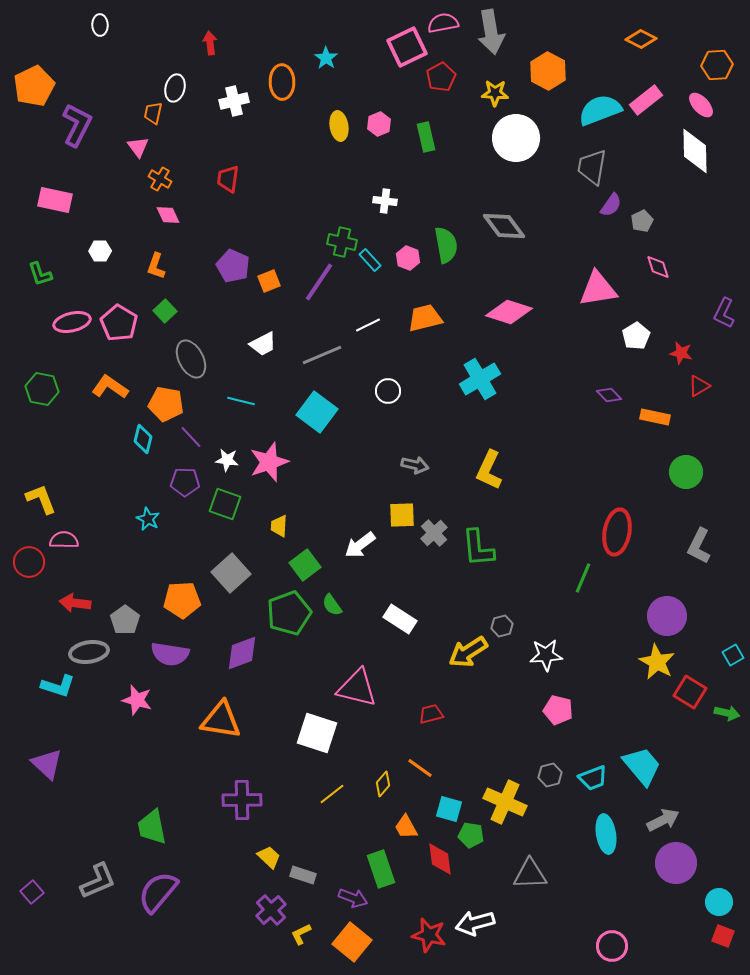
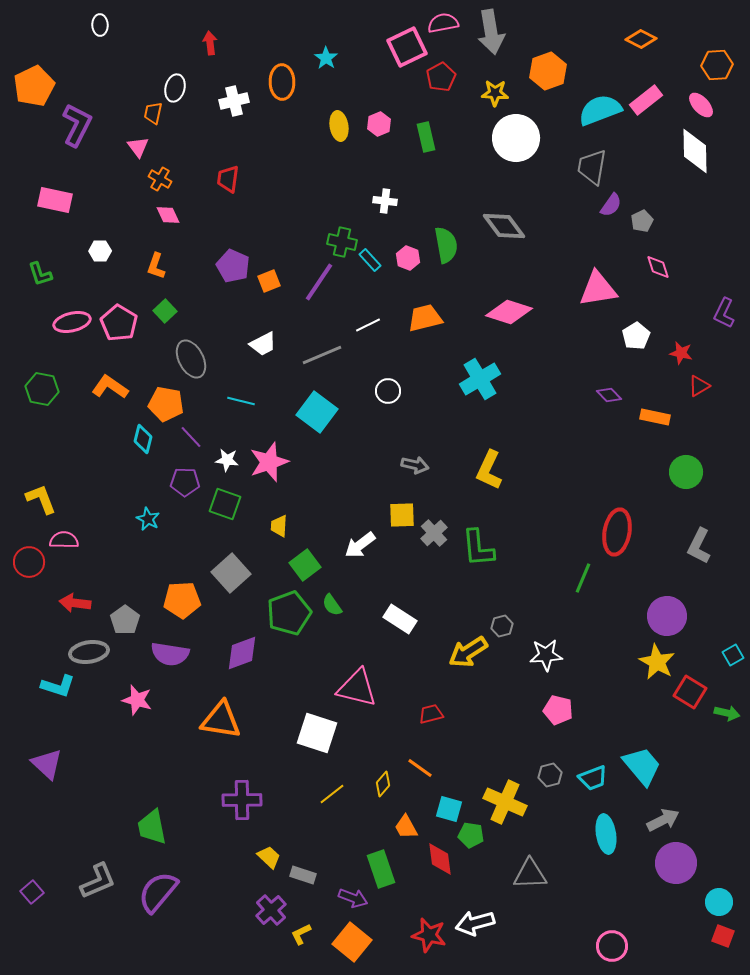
orange hexagon at (548, 71): rotated 12 degrees clockwise
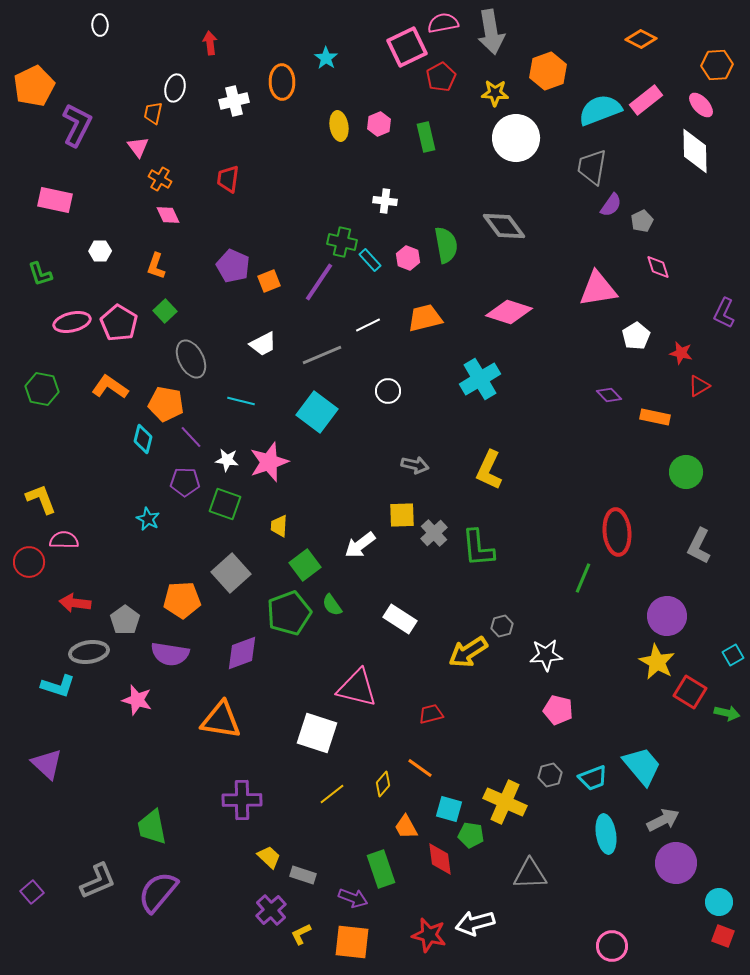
red ellipse at (617, 532): rotated 15 degrees counterclockwise
orange square at (352, 942): rotated 33 degrees counterclockwise
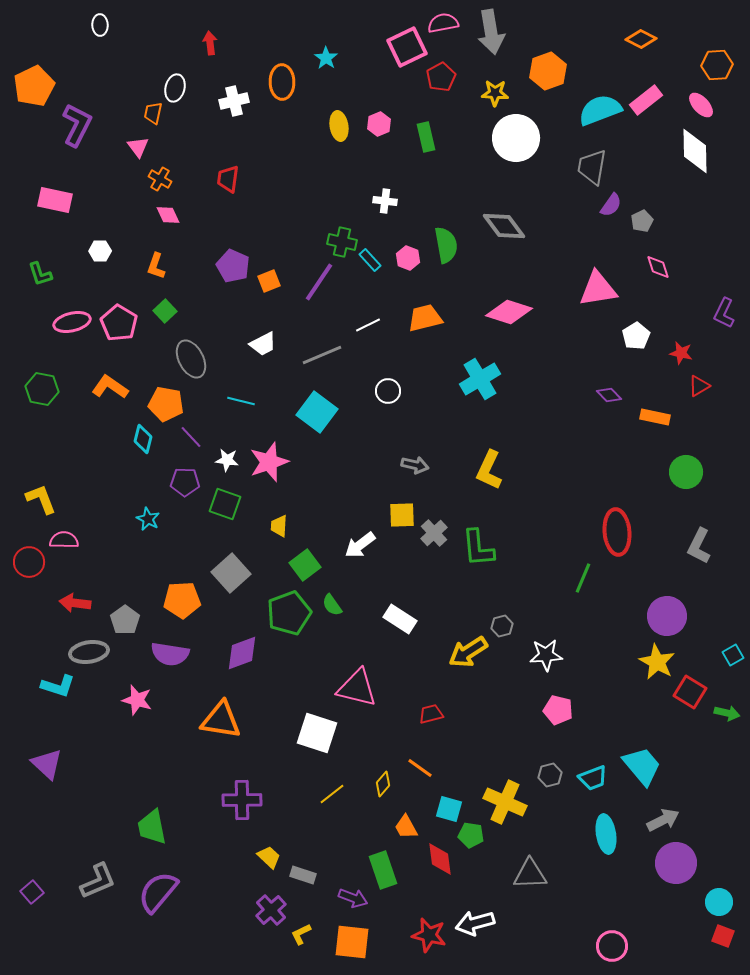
green rectangle at (381, 869): moved 2 px right, 1 px down
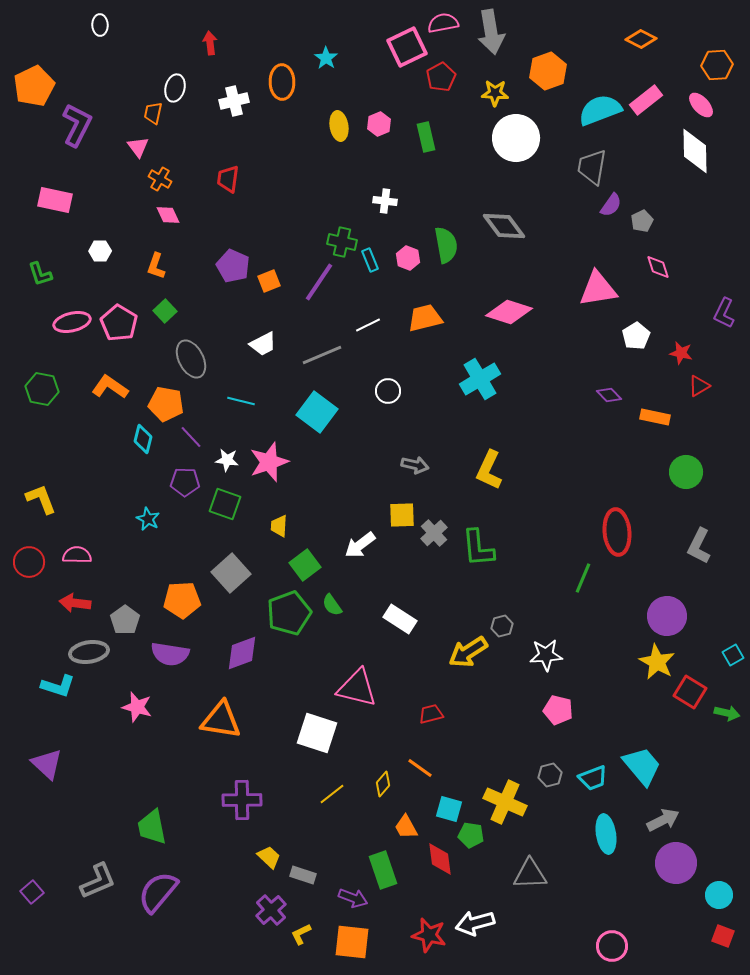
cyan rectangle at (370, 260): rotated 20 degrees clockwise
pink semicircle at (64, 540): moved 13 px right, 15 px down
pink star at (137, 700): moved 7 px down
cyan circle at (719, 902): moved 7 px up
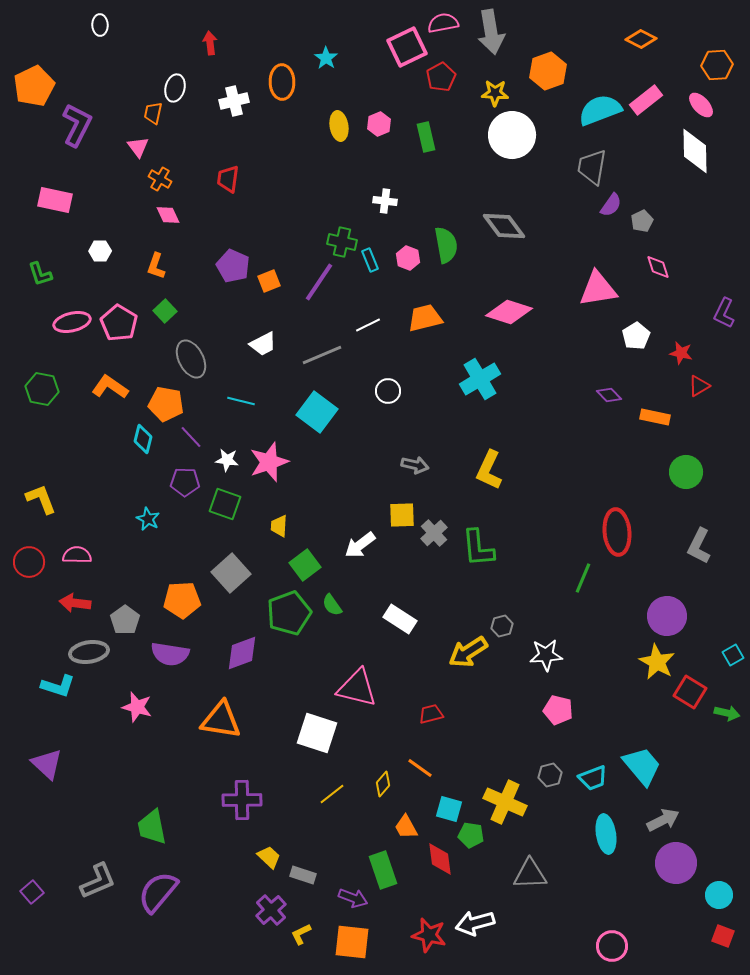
white circle at (516, 138): moved 4 px left, 3 px up
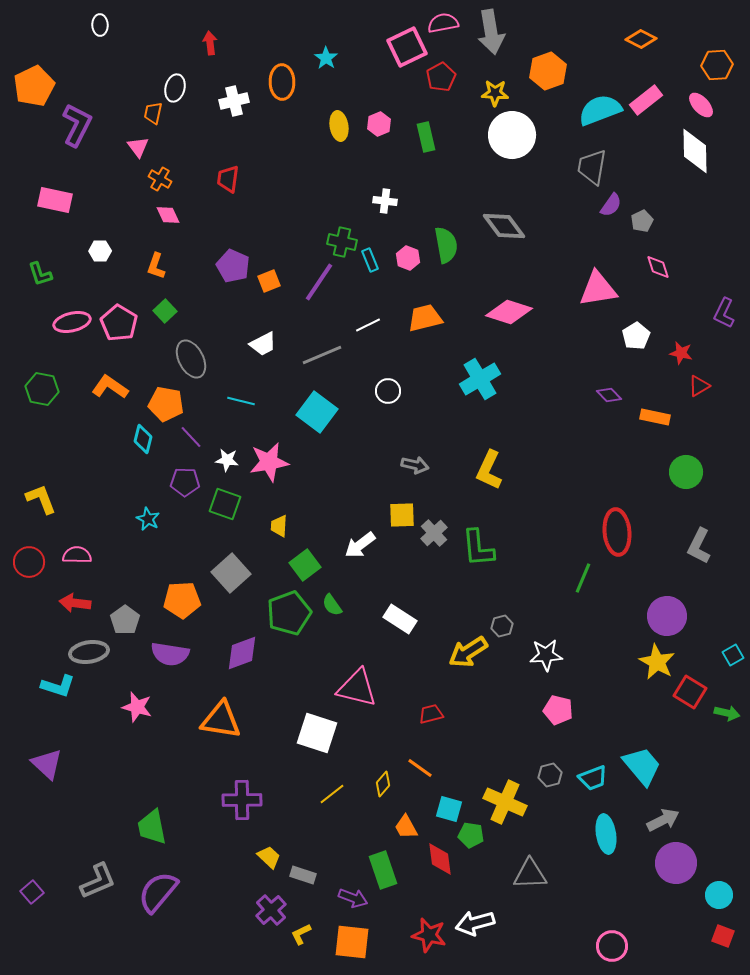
pink star at (269, 462): rotated 9 degrees clockwise
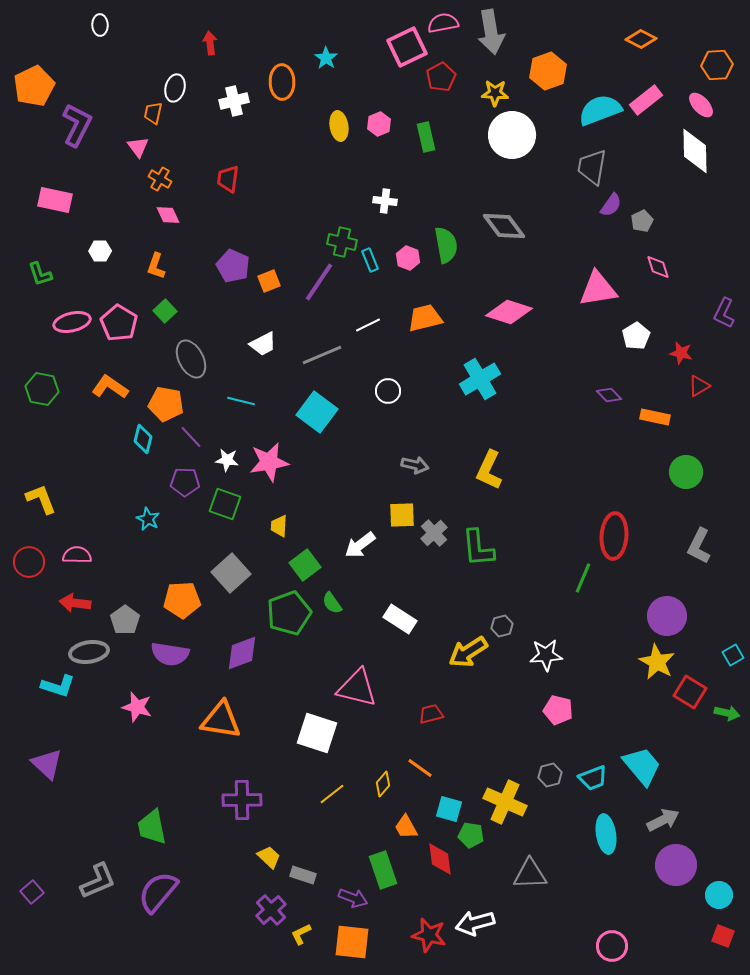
red ellipse at (617, 532): moved 3 px left, 4 px down; rotated 9 degrees clockwise
green semicircle at (332, 605): moved 2 px up
purple circle at (676, 863): moved 2 px down
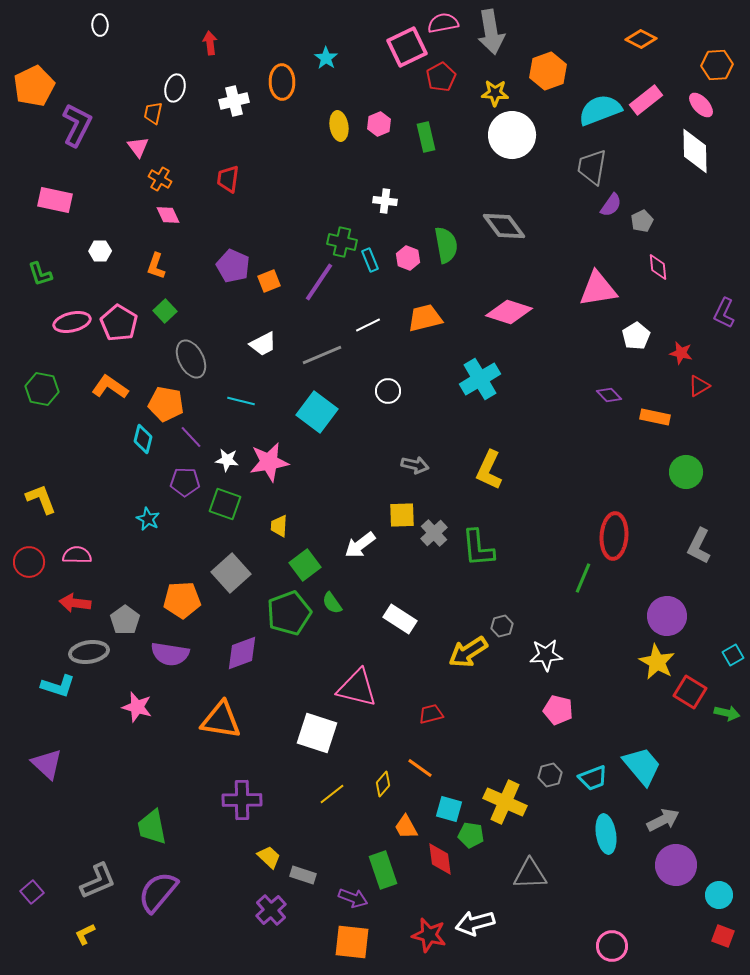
pink diamond at (658, 267): rotated 12 degrees clockwise
yellow L-shape at (301, 934): moved 216 px left
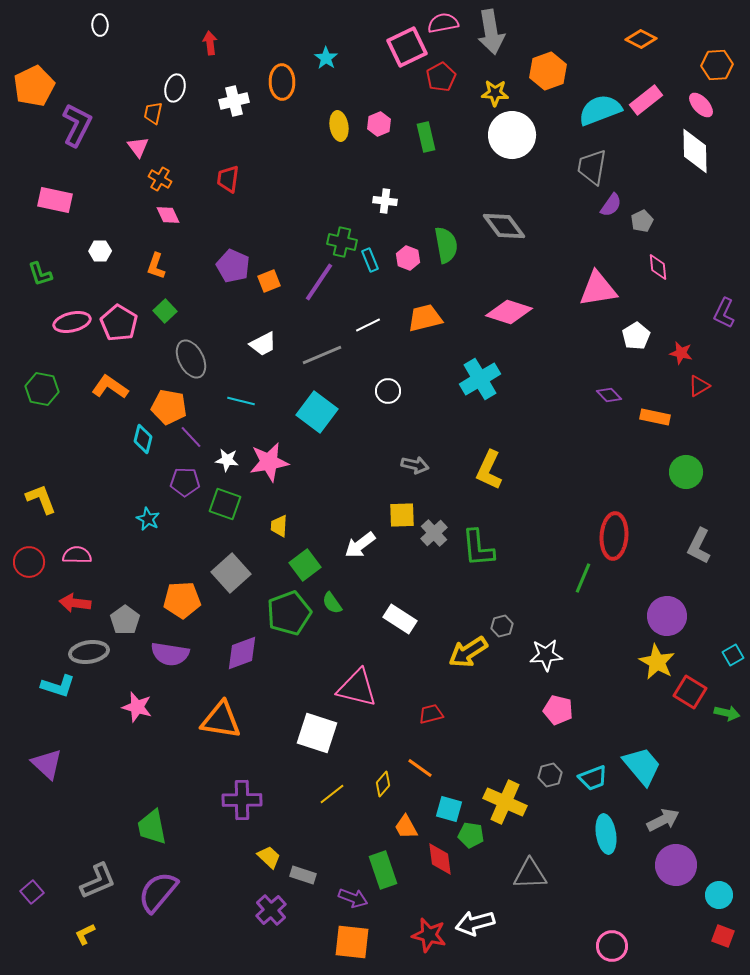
orange pentagon at (166, 404): moved 3 px right, 3 px down
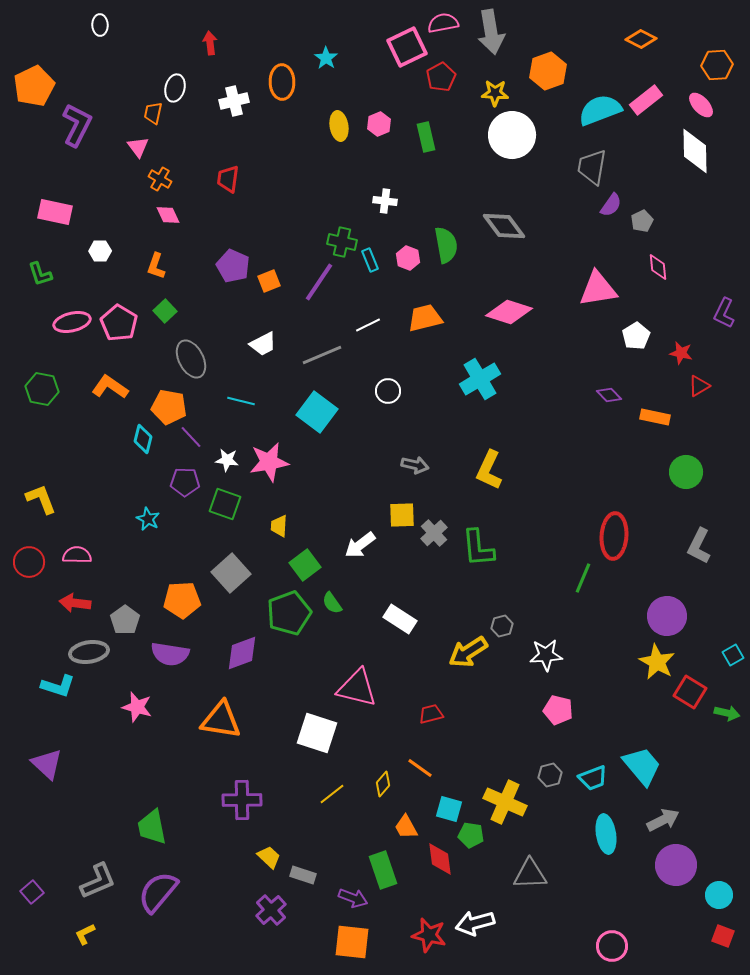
pink rectangle at (55, 200): moved 12 px down
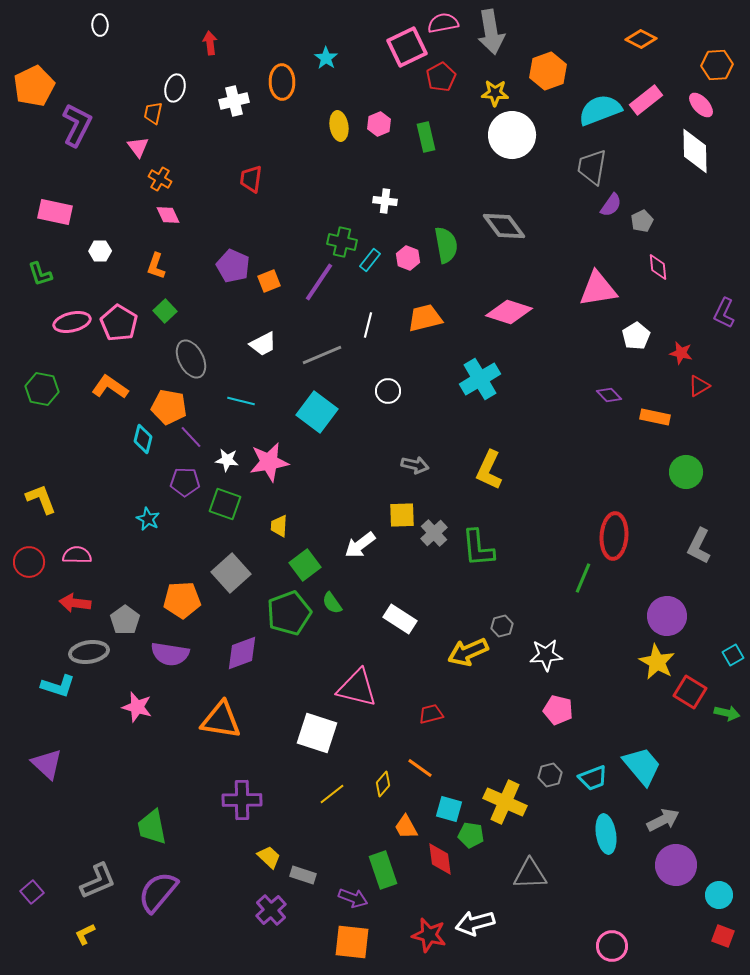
red trapezoid at (228, 179): moved 23 px right
cyan rectangle at (370, 260): rotated 60 degrees clockwise
white line at (368, 325): rotated 50 degrees counterclockwise
yellow arrow at (468, 652): rotated 9 degrees clockwise
